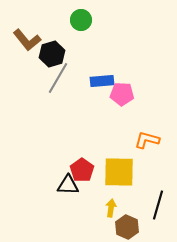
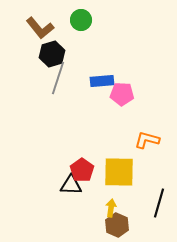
brown L-shape: moved 13 px right, 12 px up
gray line: rotated 12 degrees counterclockwise
black triangle: moved 3 px right
black line: moved 1 px right, 2 px up
brown hexagon: moved 10 px left, 2 px up
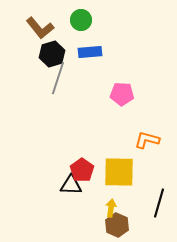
blue rectangle: moved 12 px left, 29 px up
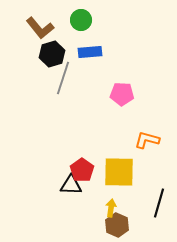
gray line: moved 5 px right
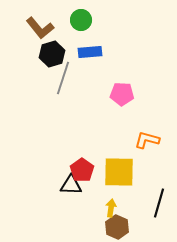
brown hexagon: moved 2 px down
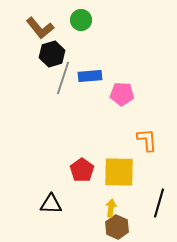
blue rectangle: moved 24 px down
orange L-shape: rotated 70 degrees clockwise
black triangle: moved 20 px left, 19 px down
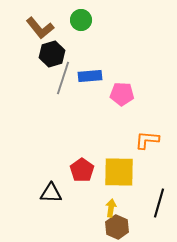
orange L-shape: rotated 80 degrees counterclockwise
black triangle: moved 11 px up
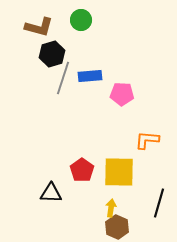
brown L-shape: moved 1 px left, 1 px up; rotated 36 degrees counterclockwise
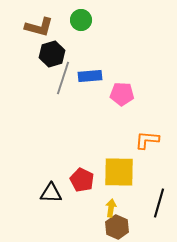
red pentagon: moved 10 px down; rotated 10 degrees counterclockwise
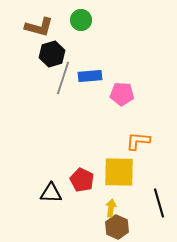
orange L-shape: moved 9 px left, 1 px down
black line: rotated 32 degrees counterclockwise
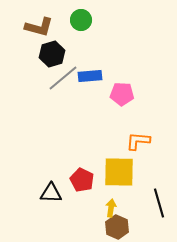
gray line: rotated 32 degrees clockwise
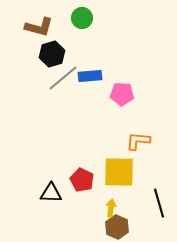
green circle: moved 1 px right, 2 px up
